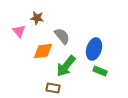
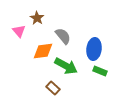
brown star: rotated 24 degrees clockwise
gray semicircle: moved 1 px right
blue ellipse: rotated 10 degrees counterclockwise
green arrow: rotated 100 degrees counterclockwise
brown rectangle: rotated 32 degrees clockwise
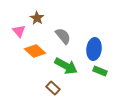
orange diamond: moved 8 px left; rotated 50 degrees clockwise
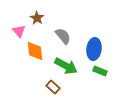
orange diamond: rotated 40 degrees clockwise
brown rectangle: moved 1 px up
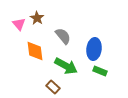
pink triangle: moved 7 px up
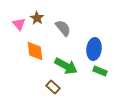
gray semicircle: moved 8 px up
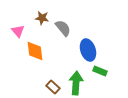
brown star: moved 5 px right; rotated 24 degrees counterclockwise
pink triangle: moved 1 px left, 7 px down
blue ellipse: moved 6 px left, 1 px down; rotated 25 degrees counterclockwise
green arrow: moved 10 px right, 17 px down; rotated 115 degrees counterclockwise
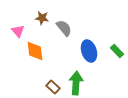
gray semicircle: moved 1 px right
blue ellipse: moved 1 px right, 1 px down
green rectangle: moved 17 px right, 20 px up; rotated 24 degrees clockwise
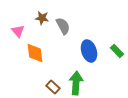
gray semicircle: moved 1 px left, 2 px up; rotated 12 degrees clockwise
orange diamond: moved 2 px down
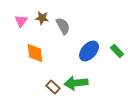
pink triangle: moved 3 px right, 10 px up; rotated 16 degrees clockwise
blue ellipse: rotated 60 degrees clockwise
green arrow: rotated 100 degrees counterclockwise
